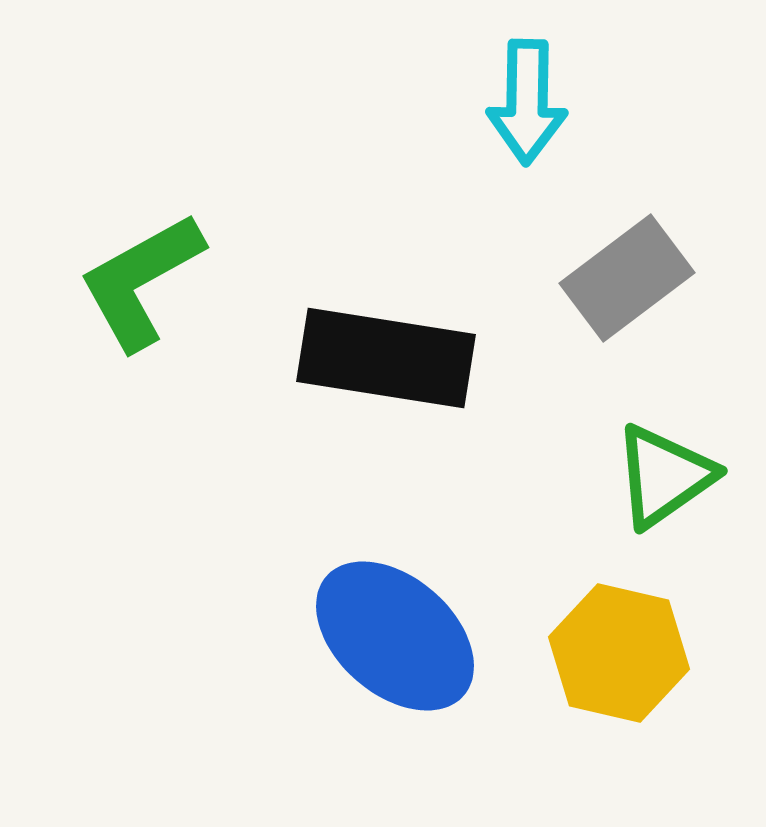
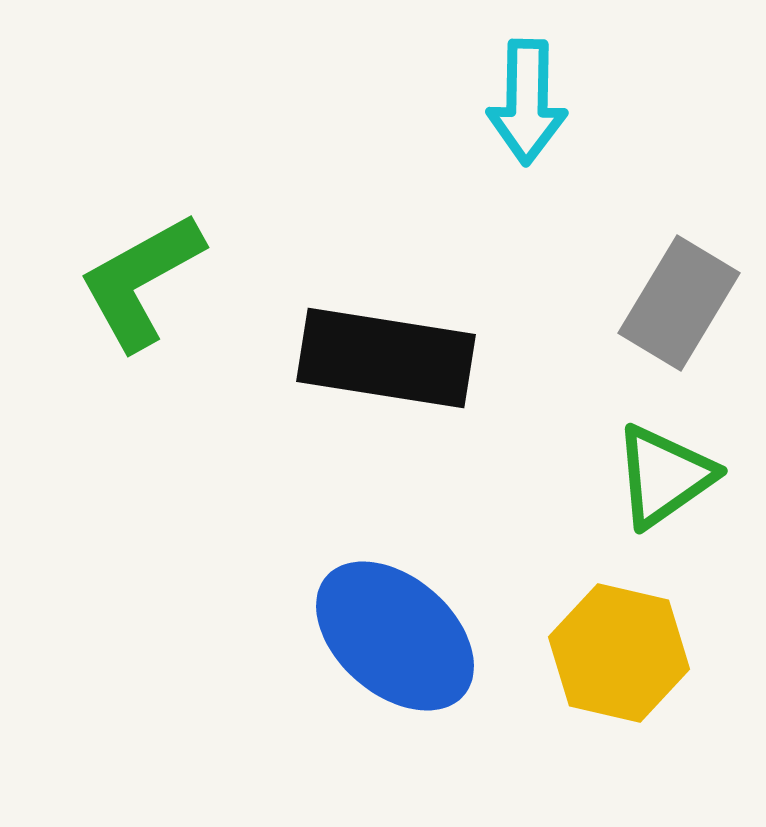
gray rectangle: moved 52 px right, 25 px down; rotated 22 degrees counterclockwise
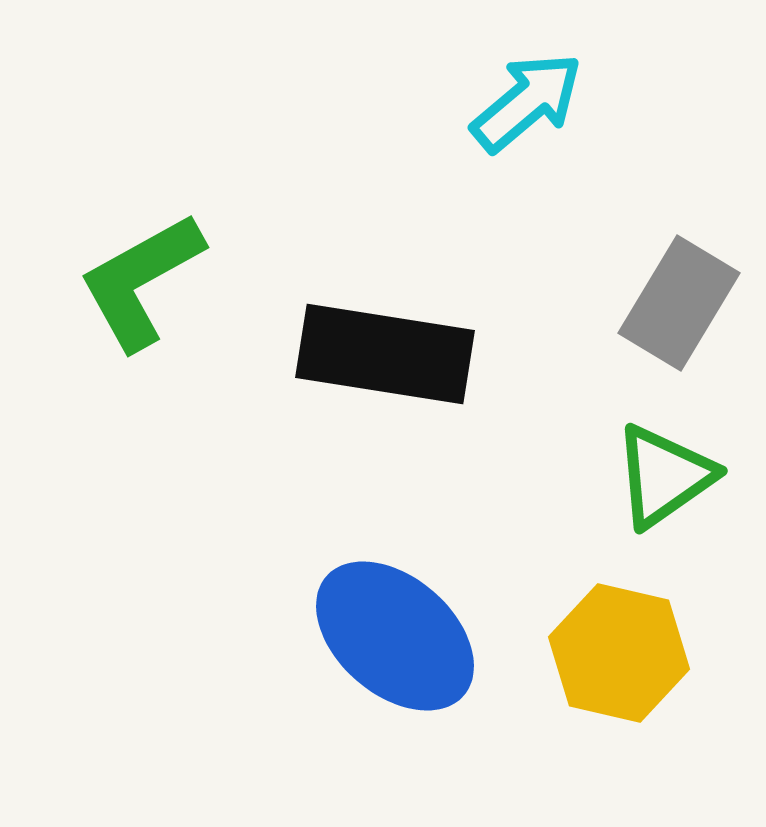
cyan arrow: rotated 131 degrees counterclockwise
black rectangle: moved 1 px left, 4 px up
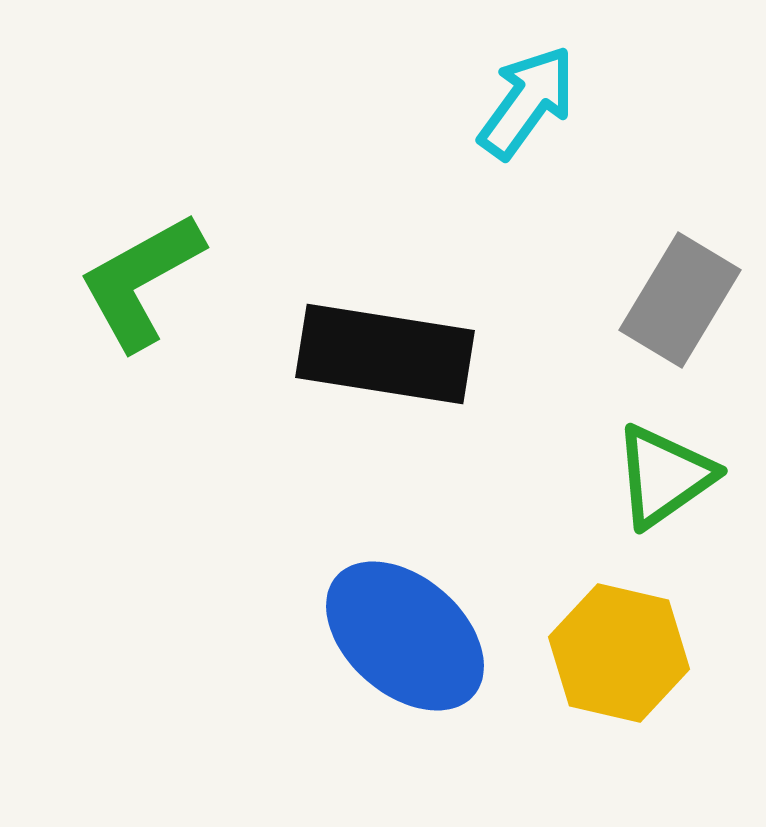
cyan arrow: rotated 14 degrees counterclockwise
gray rectangle: moved 1 px right, 3 px up
blue ellipse: moved 10 px right
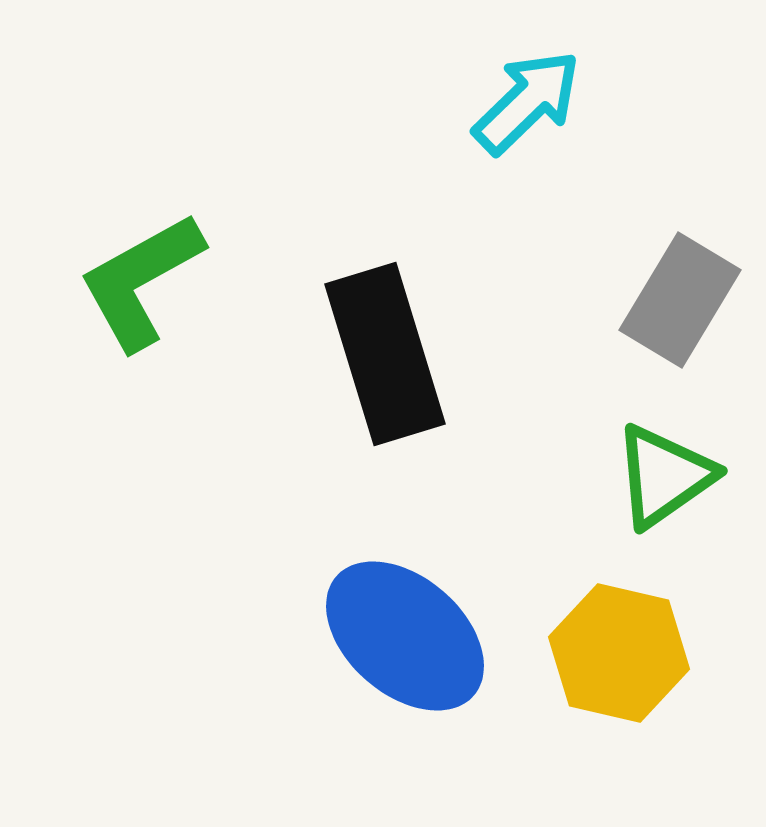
cyan arrow: rotated 10 degrees clockwise
black rectangle: rotated 64 degrees clockwise
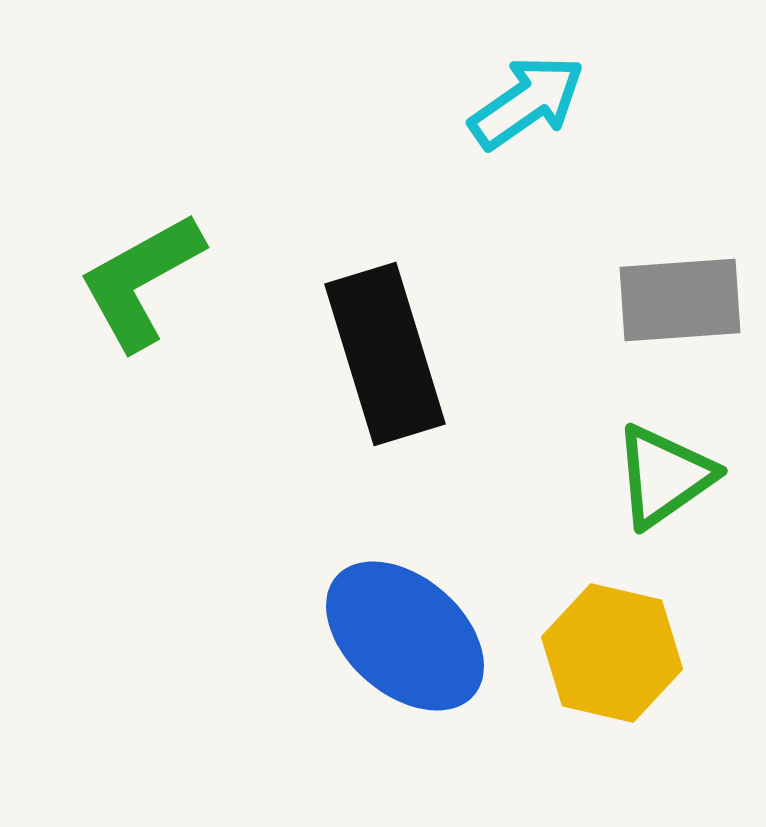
cyan arrow: rotated 9 degrees clockwise
gray rectangle: rotated 55 degrees clockwise
yellow hexagon: moved 7 px left
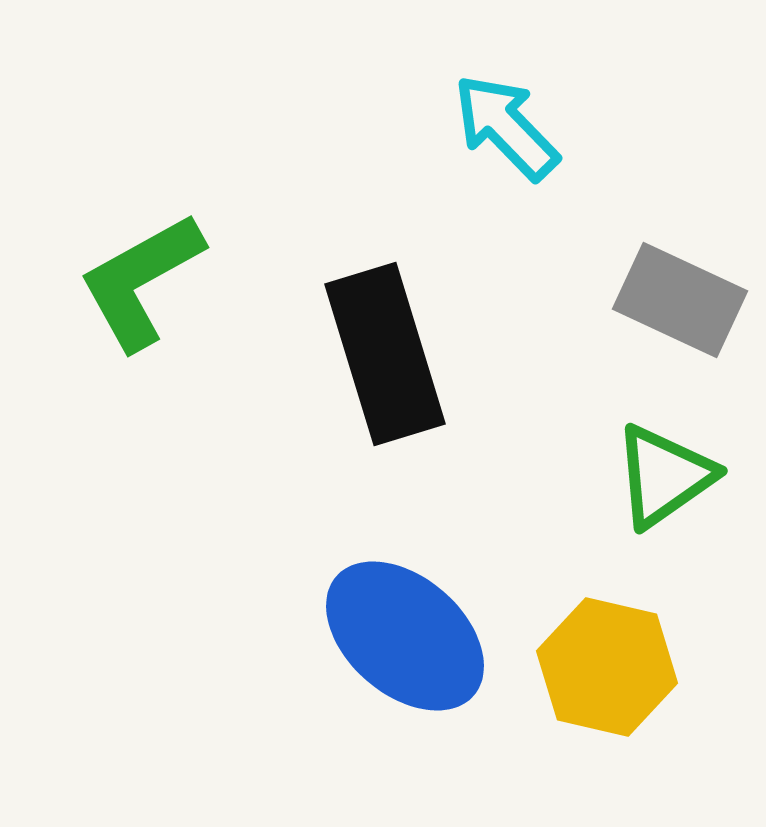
cyan arrow: moved 21 px left, 25 px down; rotated 99 degrees counterclockwise
gray rectangle: rotated 29 degrees clockwise
yellow hexagon: moved 5 px left, 14 px down
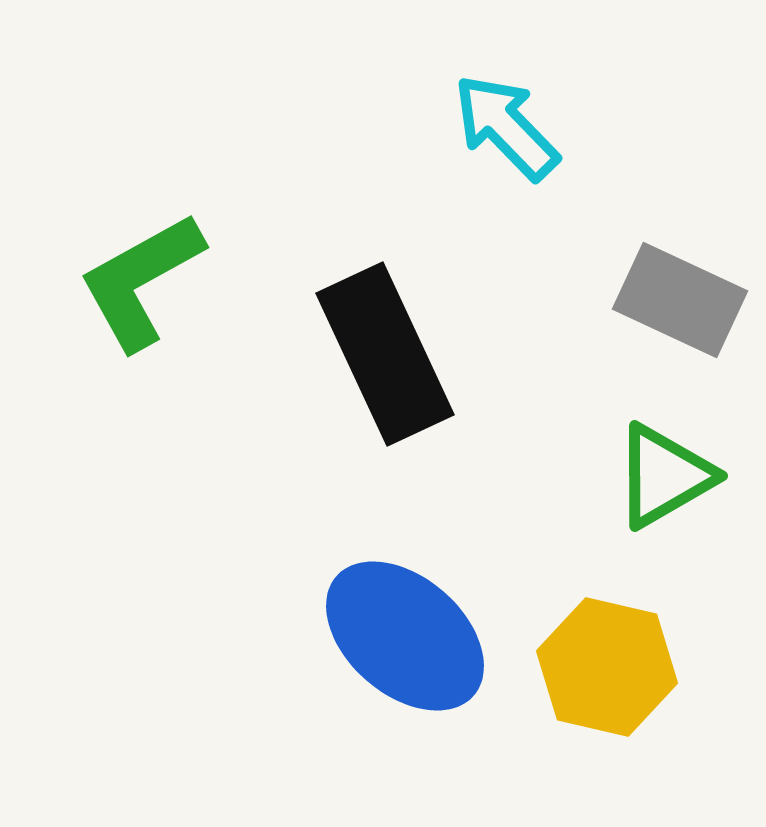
black rectangle: rotated 8 degrees counterclockwise
green triangle: rotated 5 degrees clockwise
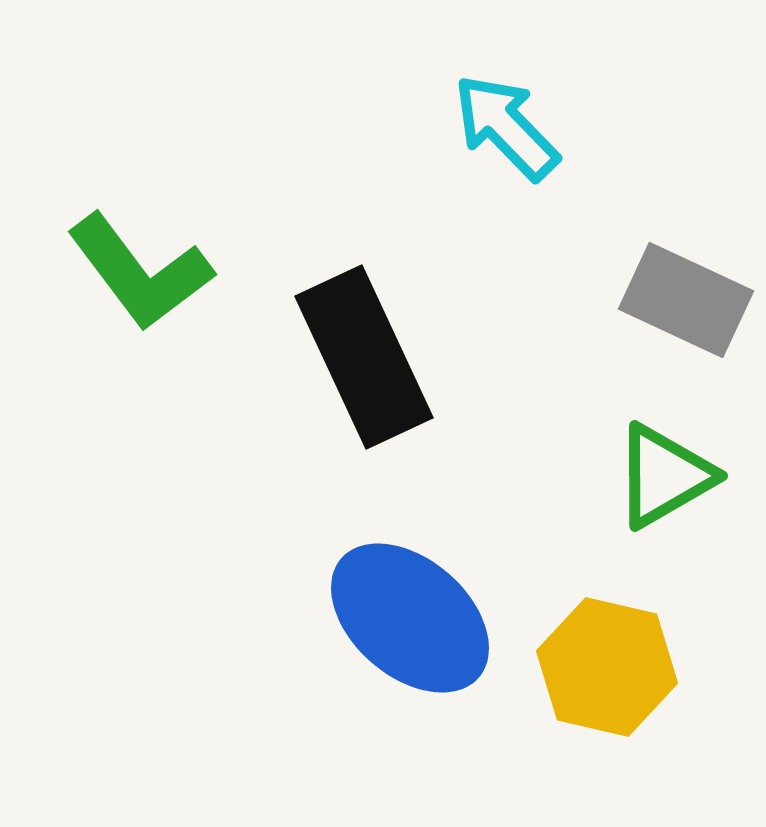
green L-shape: moved 1 px left, 9 px up; rotated 98 degrees counterclockwise
gray rectangle: moved 6 px right
black rectangle: moved 21 px left, 3 px down
blue ellipse: moved 5 px right, 18 px up
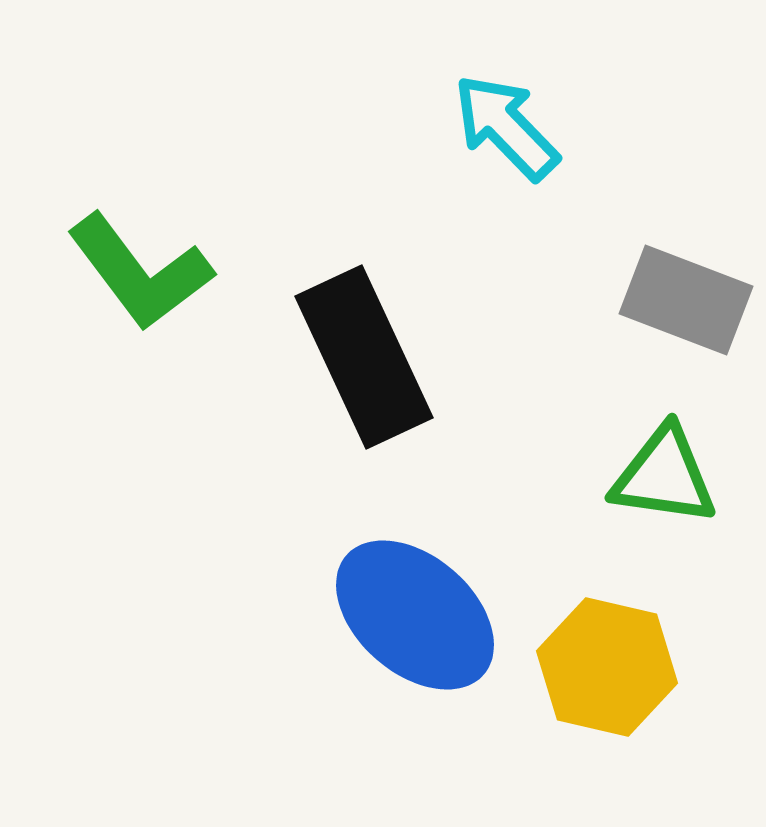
gray rectangle: rotated 4 degrees counterclockwise
green triangle: rotated 38 degrees clockwise
blue ellipse: moved 5 px right, 3 px up
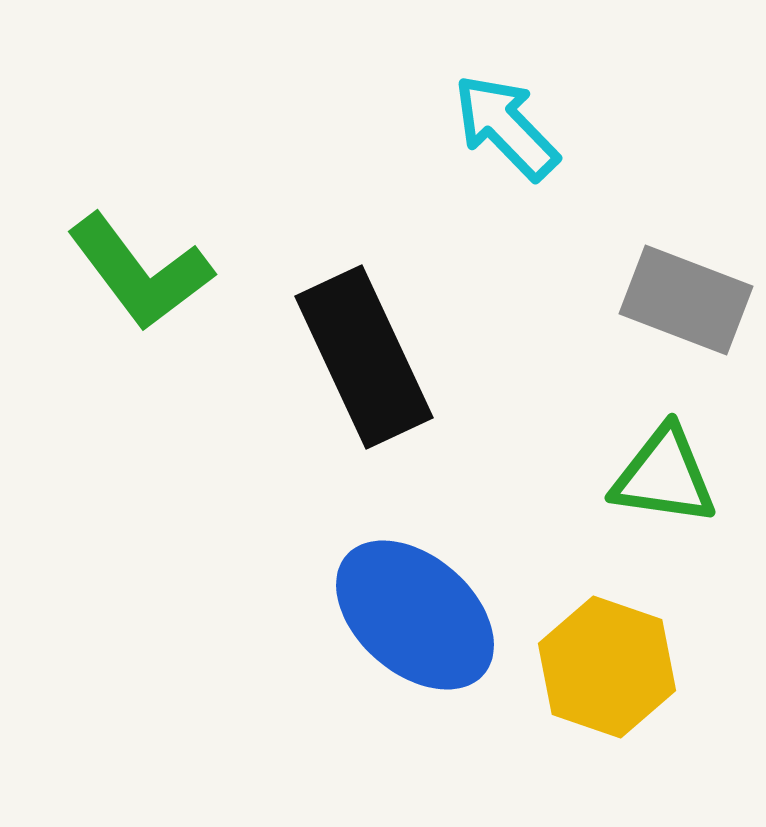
yellow hexagon: rotated 6 degrees clockwise
